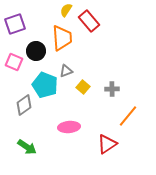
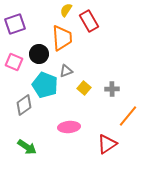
red rectangle: rotated 10 degrees clockwise
black circle: moved 3 px right, 3 px down
yellow square: moved 1 px right, 1 px down
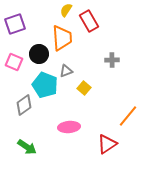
gray cross: moved 29 px up
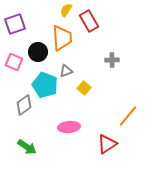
black circle: moved 1 px left, 2 px up
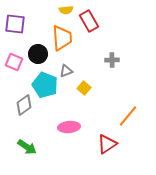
yellow semicircle: rotated 128 degrees counterclockwise
purple square: rotated 25 degrees clockwise
black circle: moved 2 px down
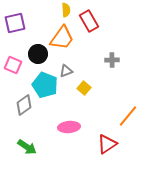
yellow semicircle: rotated 88 degrees counterclockwise
purple square: moved 1 px up; rotated 20 degrees counterclockwise
orange trapezoid: rotated 40 degrees clockwise
pink square: moved 1 px left, 3 px down
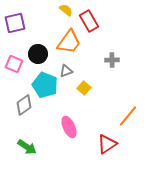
yellow semicircle: rotated 48 degrees counterclockwise
orange trapezoid: moved 7 px right, 4 px down
pink square: moved 1 px right, 1 px up
pink ellipse: rotated 70 degrees clockwise
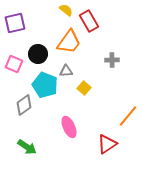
gray triangle: rotated 16 degrees clockwise
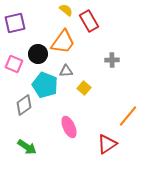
orange trapezoid: moved 6 px left
